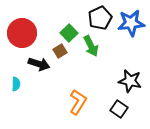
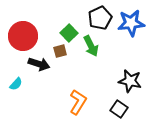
red circle: moved 1 px right, 3 px down
brown square: rotated 16 degrees clockwise
cyan semicircle: rotated 40 degrees clockwise
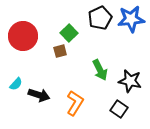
blue star: moved 4 px up
green arrow: moved 9 px right, 24 px down
black arrow: moved 31 px down
orange L-shape: moved 3 px left, 1 px down
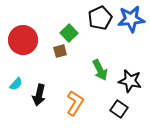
red circle: moved 4 px down
black arrow: rotated 85 degrees clockwise
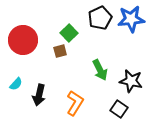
black star: moved 1 px right
